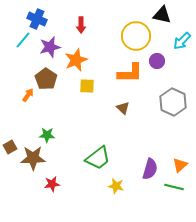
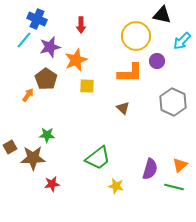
cyan line: moved 1 px right
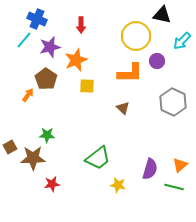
yellow star: moved 2 px right, 1 px up
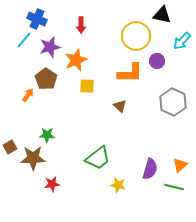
brown triangle: moved 3 px left, 2 px up
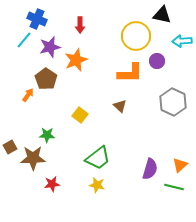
red arrow: moved 1 px left
cyan arrow: rotated 42 degrees clockwise
yellow square: moved 7 px left, 29 px down; rotated 35 degrees clockwise
yellow star: moved 21 px left
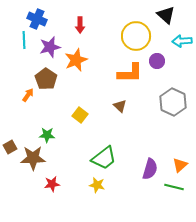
black triangle: moved 4 px right; rotated 30 degrees clockwise
cyan line: rotated 42 degrees counterclockwise
green trapezoid: moved 6 px right
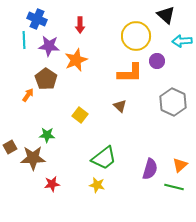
purple star: moved 1 px left, 1 px up; rotated 20 degrees clockwise
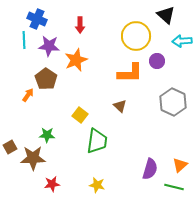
green trapezoid: moved 7 px left, 17 px up; rotated 44 degrees counterclockwise
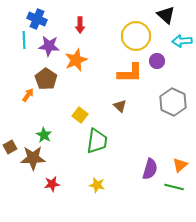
green star: moved 3 px left; rotated 28 degrees clockwise
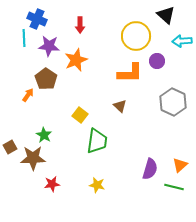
cyan line: moved 2 px up
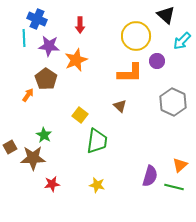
cyan arrow: rotated 42 degrees counterclockwise
purple semicircle: moved 7 px down
